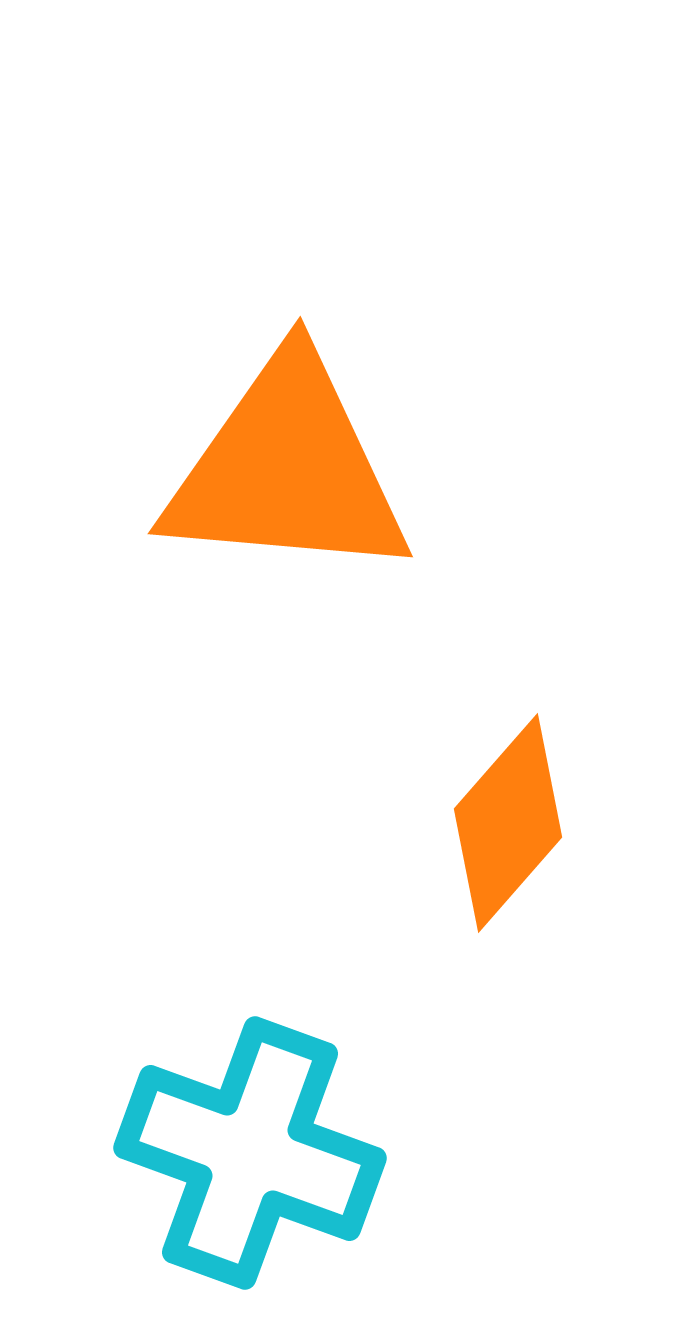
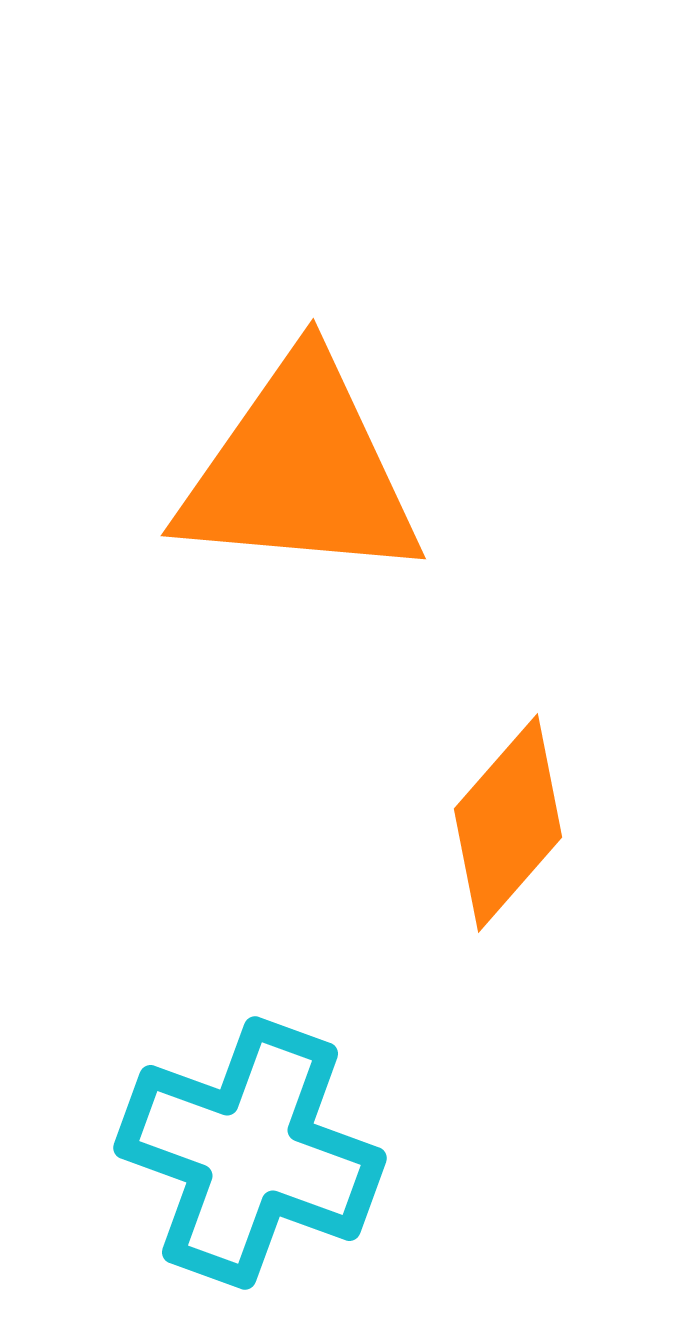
orange triangle: moved 13 px right, 2 px down
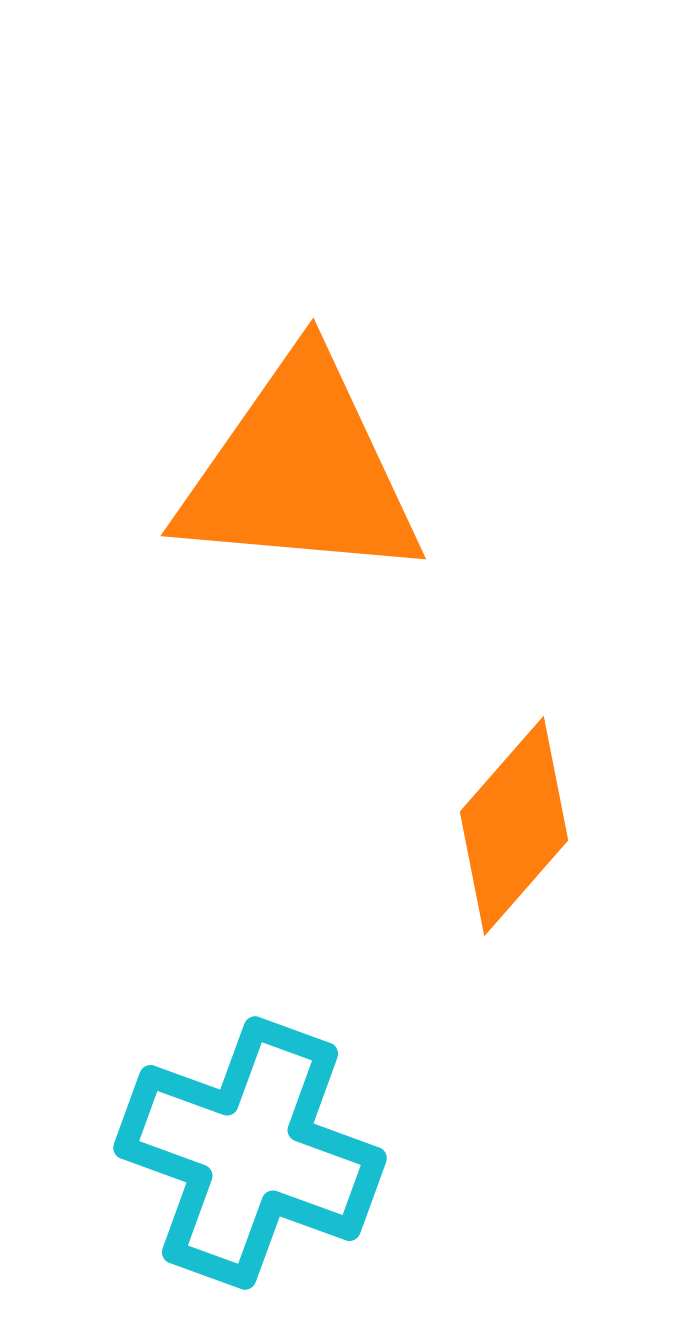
orange diamond: moved 6 px right, 3 px down
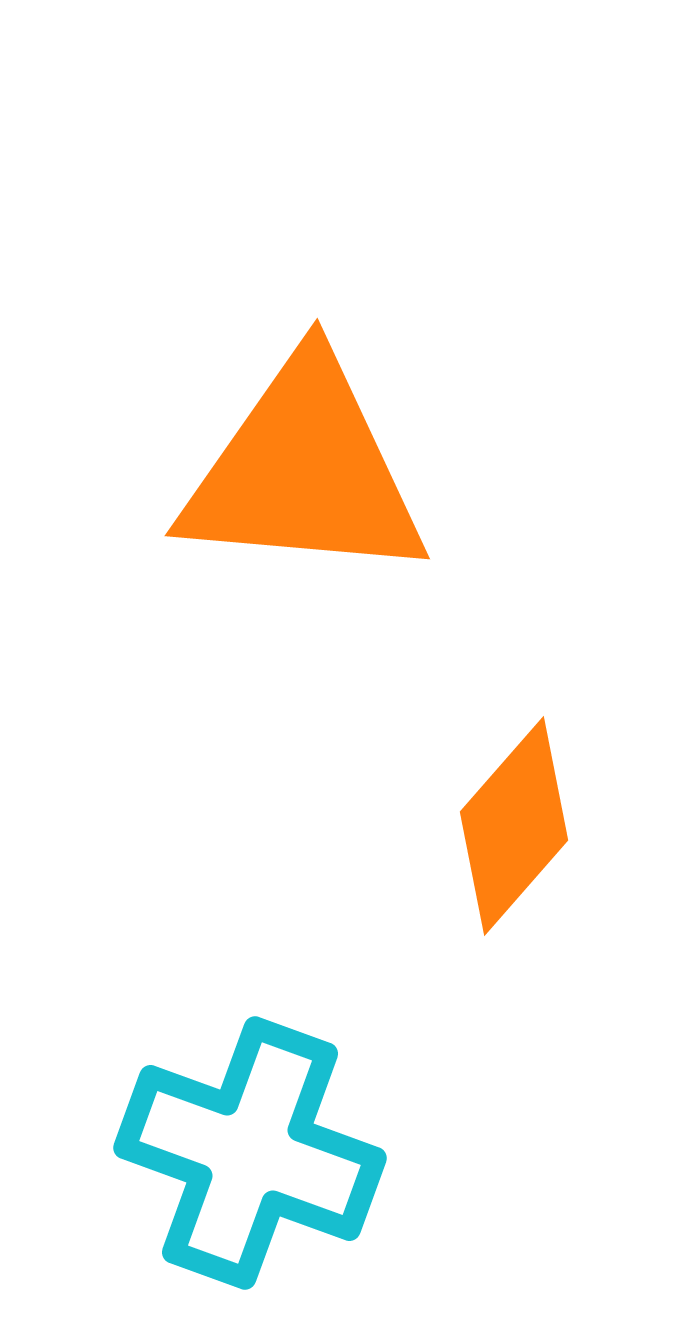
orange triangle: moved 4 px right
